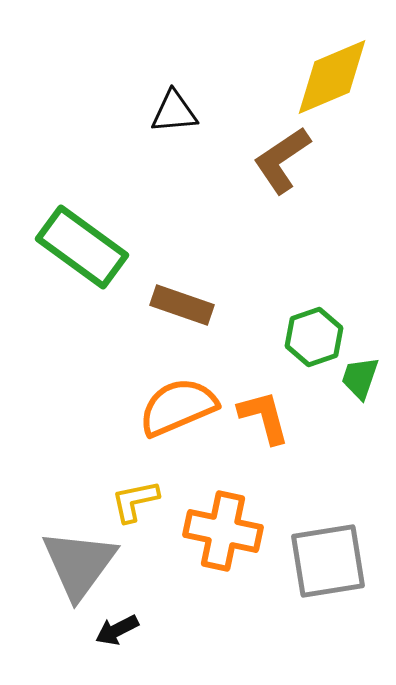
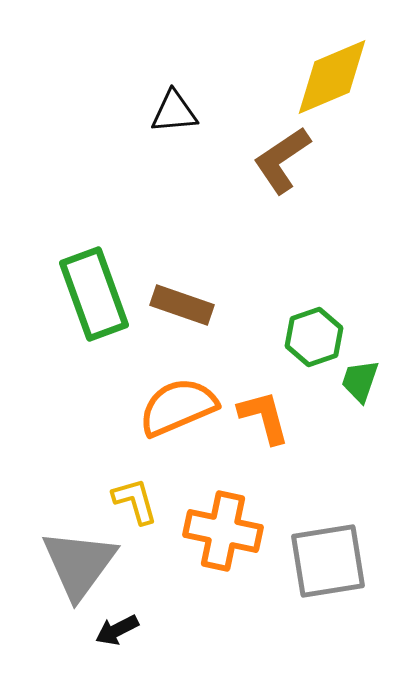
green rectangle: moved 12 px right, 47 px down; rotated 34 degrees clockwise
green trapezoid: moved 3 px down
yellow L-shape: rotated 86 degrees clockwise
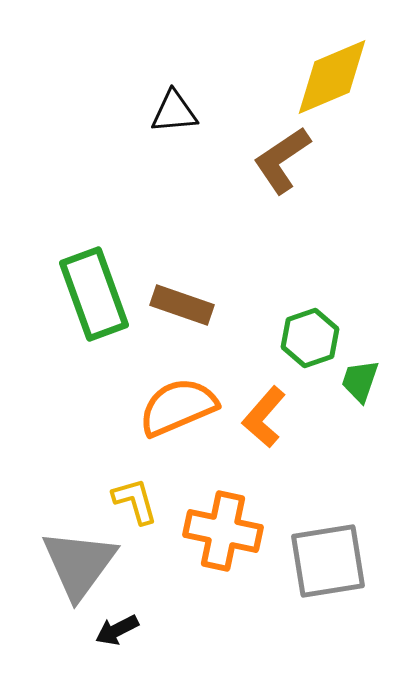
green hexagon: moved 4 px left, 1 px down
orange L-shape: rotated 124 degrees counterclockwise
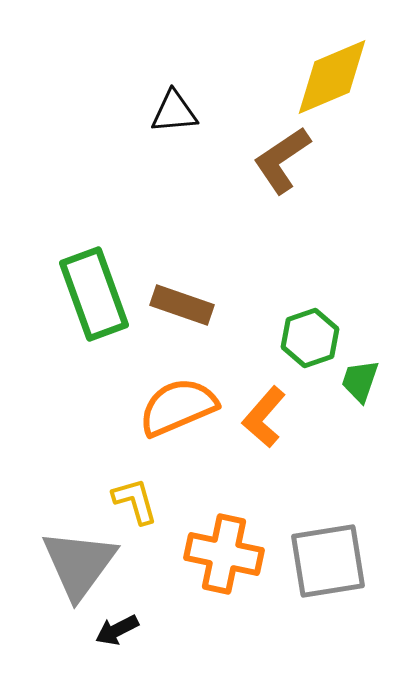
orange cross: moved 1 px right, 23 px down
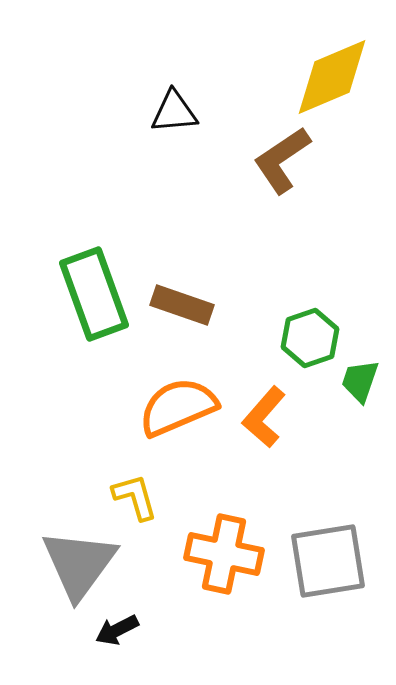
yellow L-shape: moved 4 px up
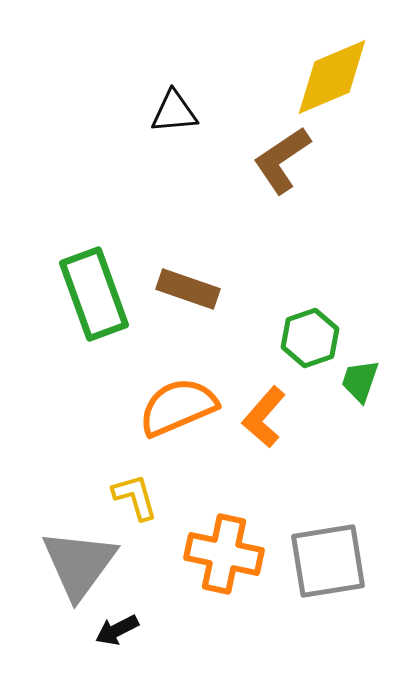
brown rectangle: moved 6 px right, 16 px up
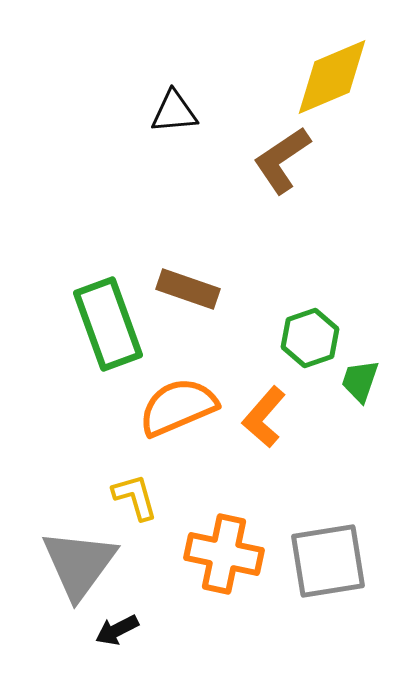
green rectangle: moved 14 px right, 30 px down
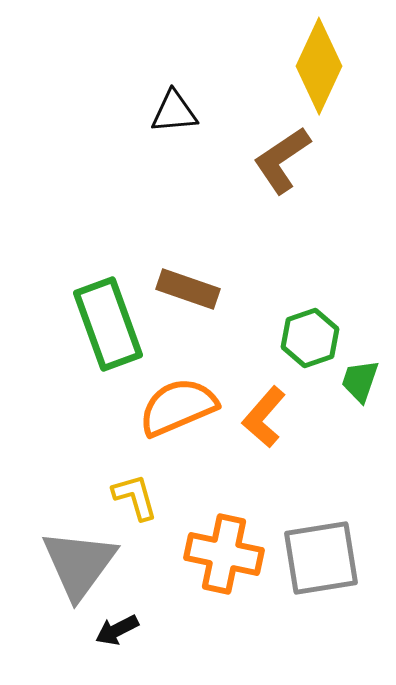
yellow diamond: moved 13 px left, 11 px up; rotated 42 degrees counterclockwise
gray square: moved 7 px left, 3 px up
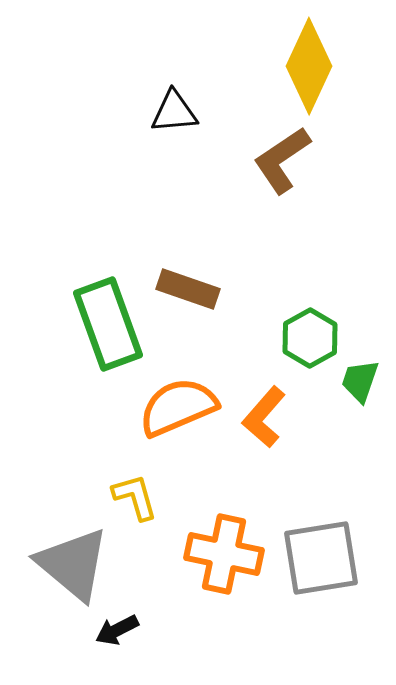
yellow diamond: moved 10 px left
green hexagon: rotated 10 degrees counterclockwise
gray triangle: moved 6 px left; rotated 26 degrees counterclockwise
